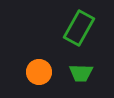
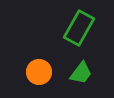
green trapezoid: rotated 55 degrees counterclockwise
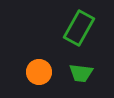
green trapezoid: rotated 60 degrees clockwise
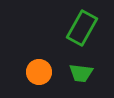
green rectangle: moved 3 px right
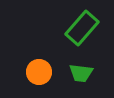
green rectangle: rotated 12 degrees clockwise
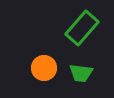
orange circle: moved 5 px right, 4 px up
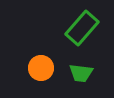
orange circle: moved 3 px left
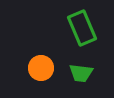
green rectangle: rotated 64 degrees counterclockwise
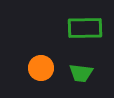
green rectangle: moved 3 px right; rotated 68 degrees counterclockwise
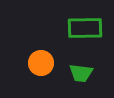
orange circle: moved 5 px up
